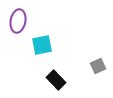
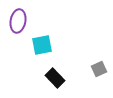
gray square: moved 1 px right, 3 px down
black rectangle: moved 1 px left, 2 px up
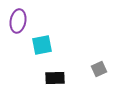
black rectangle: rotated 48 degrees counterclockwise
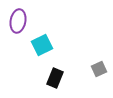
cyan square: rotated 15 degrees counterclockwise
black rectangle: rotated 66 degrees counterclockwise
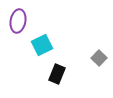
gray square: moved 11 px up; rotated 21 degrees counterclockwise
black rectangle: moved 2 px right, 4 px up
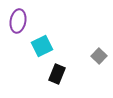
cyan square: moved 1 px down
gray square: moved 2 px up
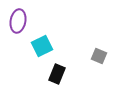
gray square: rotated 21 degrees counterclockwise
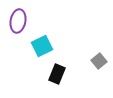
gray square: moved 5 px down; rotated 28 degrees clockwise
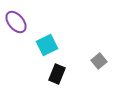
purple ellipse: moved 2 px left, 1 px down; rotated 50 degrees counterclockwise
cyan square: moved 5 px right, 1 px up
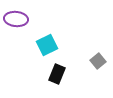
purple ellipse: moved 3 px up; rotated 45 degrees counterclockwise
gray square: moved 1 px left
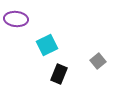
black rectangle: moved 2 px right
